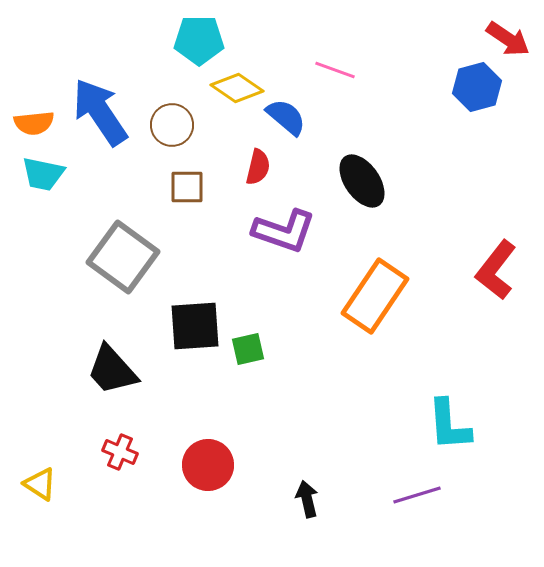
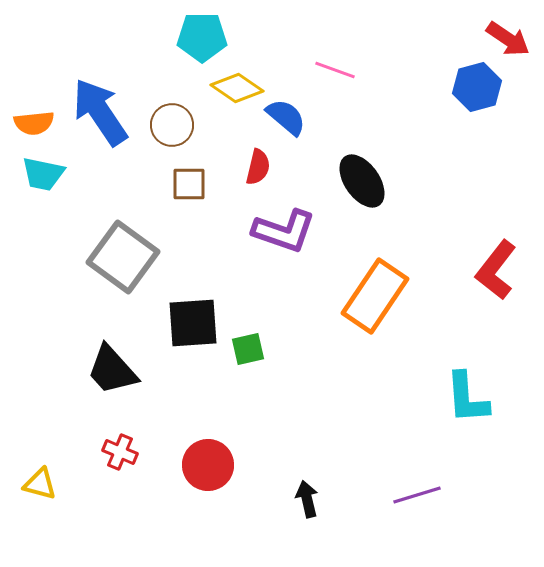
cyan pentagon: moved 3 px right, 3 px up
brown square: moved 2 px right, 3 px up
black square: moved 2 px left, 3 px up
cyan L-shape: moved 18 px right, 27 px up
yellow triangle: rotated 18 degrees counterclockwise
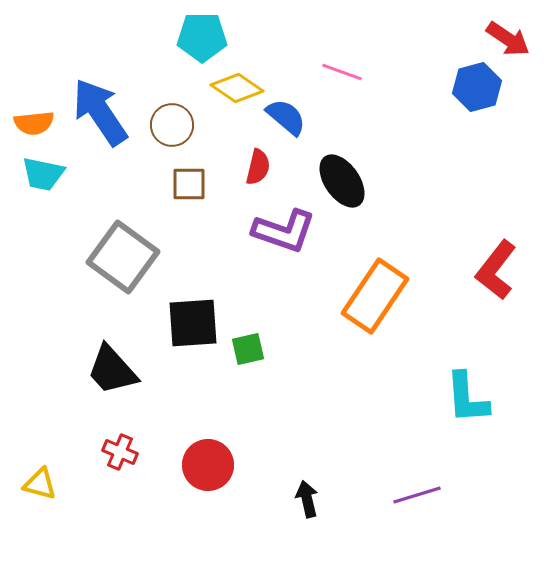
pink line: moved 7 px right, 2 px down
black ellipse: moved 20 px left
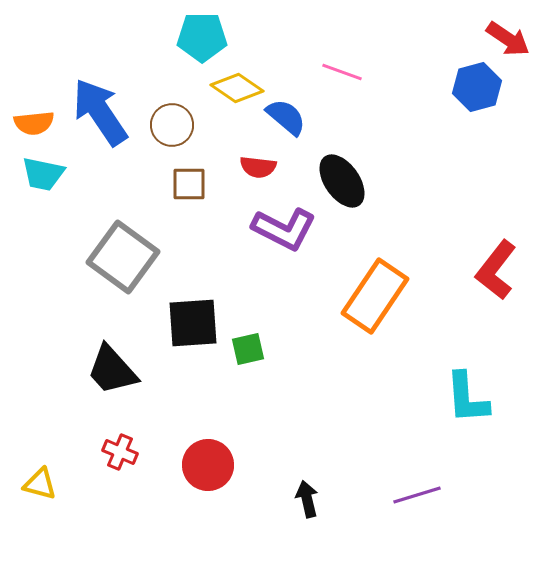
red semicircle: rotated 84 degrees clockwise
purple L-shape: moved 2 px up; rotated 8 degrees clockwise
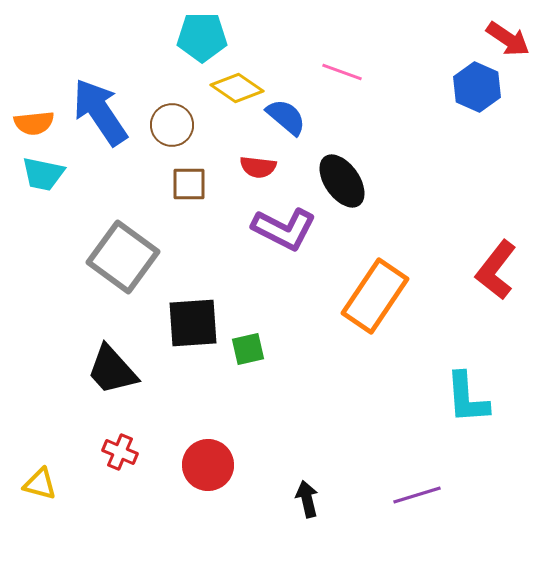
blue hexagon: rotated 21 degrees counterclockwise
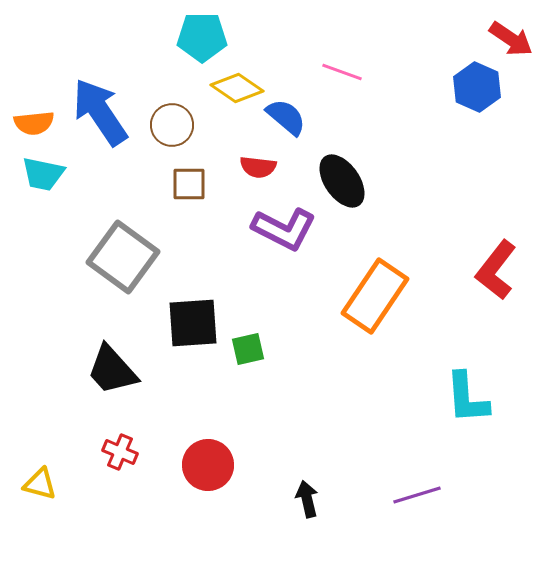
red arrow: moved 3 px right
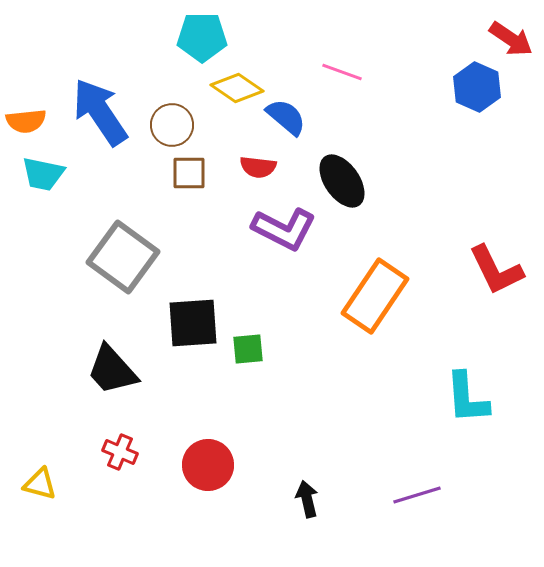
orange semicircle: moved 8 px left, 2 px up
brown square: moved 11 px up
red L-shape: rotated 64 degrees counterclockwise
green square: rotated 8 degrees clockwise
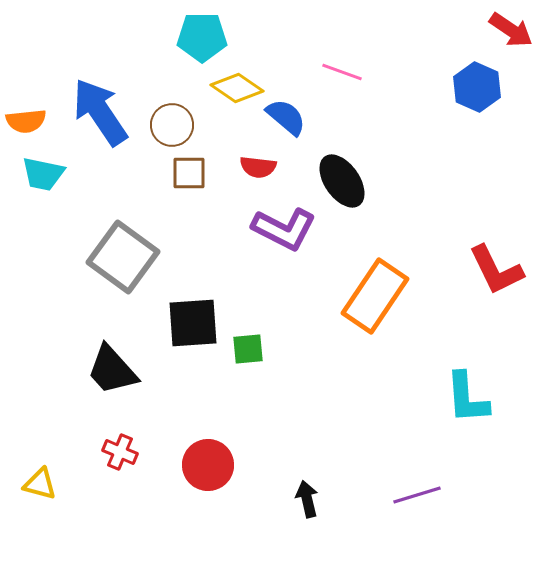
red arrow: moved 9 px up
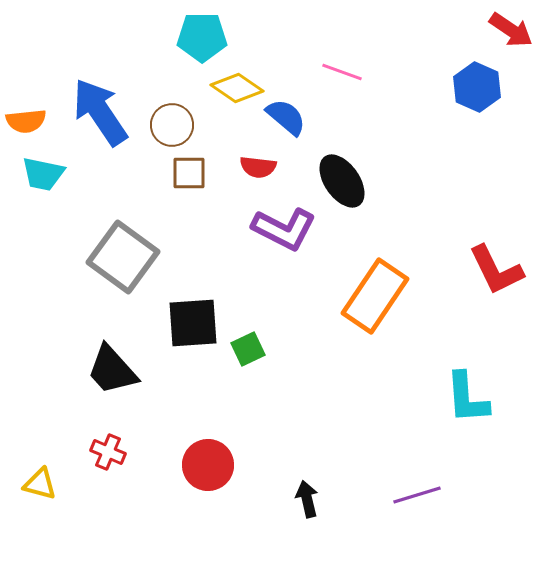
green square: rotated 20 degrees counterclockwise
red cross: moved 12 px left
